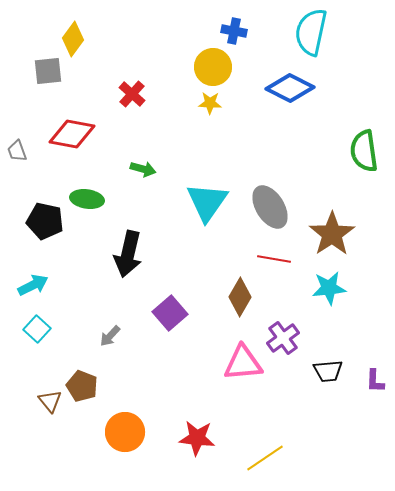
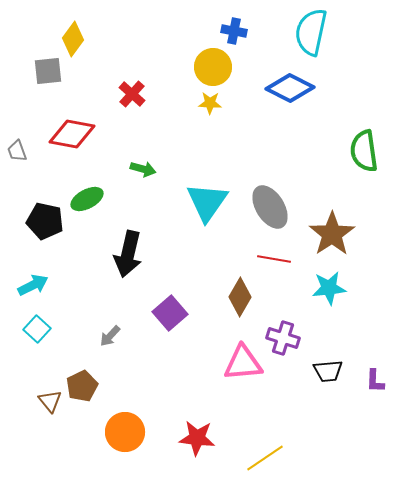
green ellipse: rotated 36 degrees counterclockwise
purple cross: rotated 36 degrees counterclockwise
brown pentagon: rotated 24 degrees clockwise
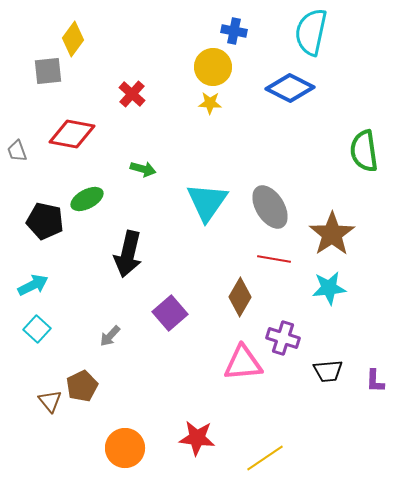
orange circle: moved 16 px down
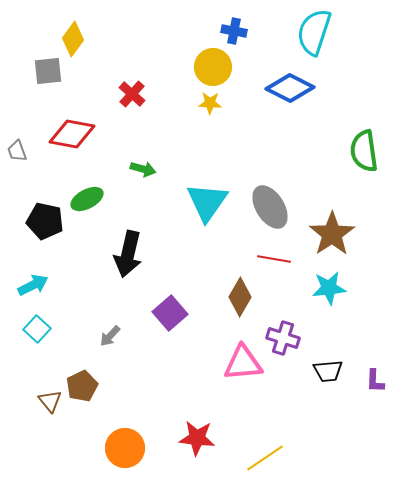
cyan semicircle: moved 3 px right; rotated 6 degrees clockwise
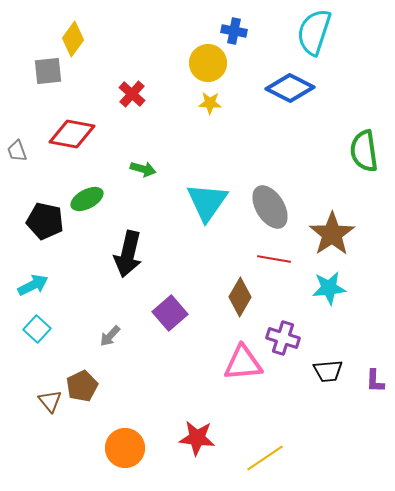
yellow circle: moved 5 px left, 4 px up
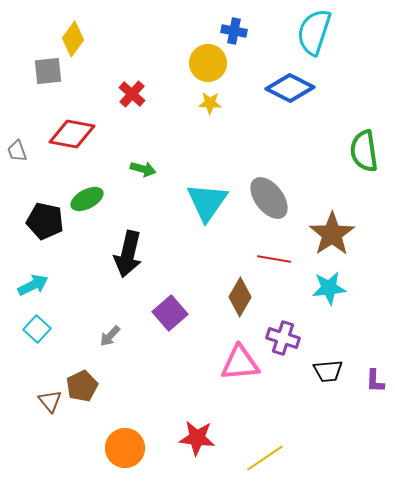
gray ellipse: moved 1 px left, 9 px up; rotated 6 degrees counterclockwise
pink triangle: moved 3 px left
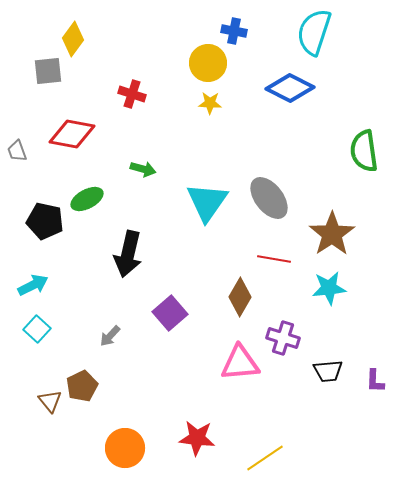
red cross: rotated 24 degrees counterclockwise
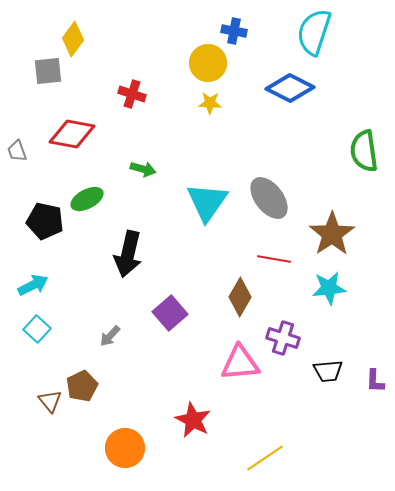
red star: moved 4 px left, 18 px up; rotated 21 degrees clockwise
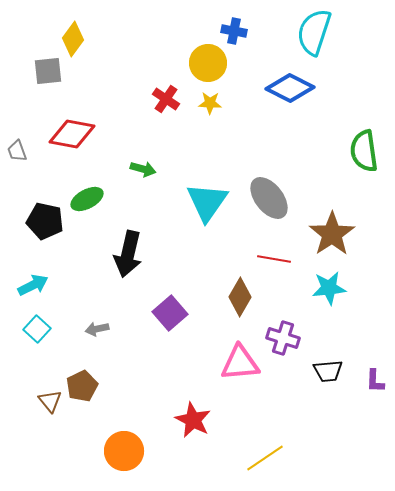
red cross: moved 34 px right, 5 px down; rotated 16 degrees clockwise
gray arrow: moved 13 px left, 7 px up; rotated 35 degrees clockwise
orange circle: moved 1 px left, 3 px down
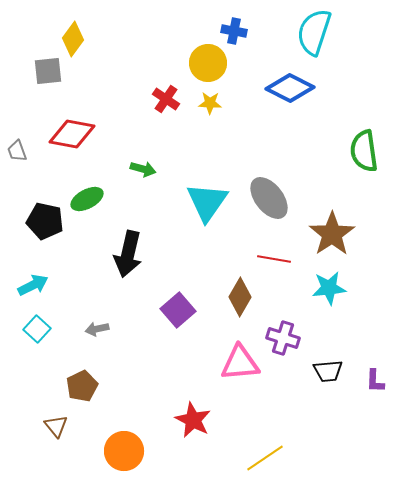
purple square: moved 8 px right, 3 px up
brown triangle: moved 6 px right, 25 px down
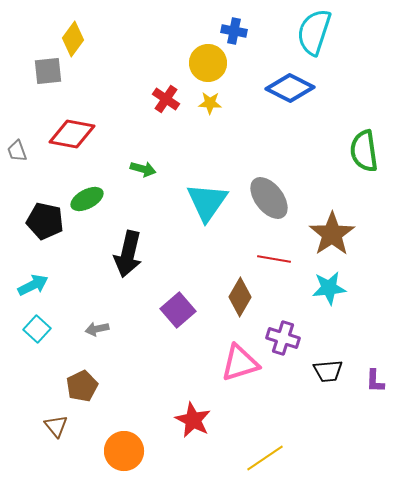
pink triangle: rotated 12 degrees counterclockwise
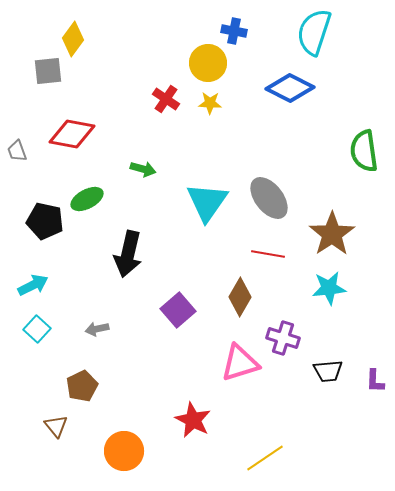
red line: moved 6 px left, 5 px up
